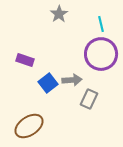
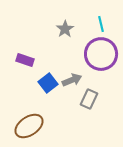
gray star: moved 6 px right, 15 px down
gray arrow: rotated 18 degrees counterclockwise
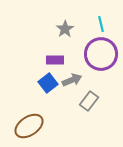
purple rectangle: moved 30 px right; rotated 18 degrees counterclockwise
gray rectangle: moved 2 px down; rotated 12 degrees clockwise
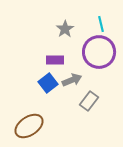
purple circle: moved 2 px left, 2 px up
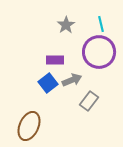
gray star: moved 1 px right, 4 px up
brown ellipse: rotated 32 degrees counterclockwise
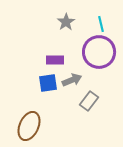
gray star: moved 3 px up
blue square: rotated 30 degrees clockwise
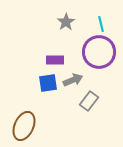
gray arrow: moved 1 px right
brown ellipse: moved 5 px left
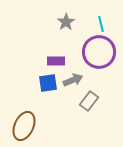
purple rectangle: moved 1 px right, 1 px down
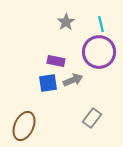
purple rectangle: rotated 12 degrees clockwise
gray rectangle: moved 3 px right, 17 px down
